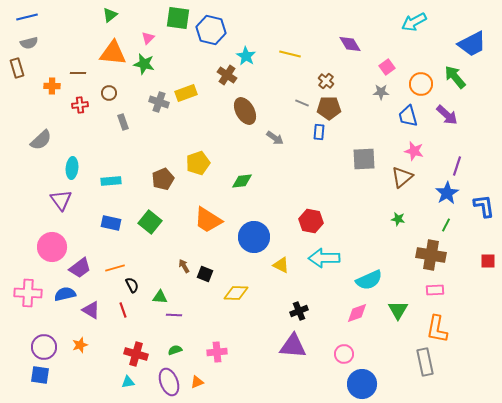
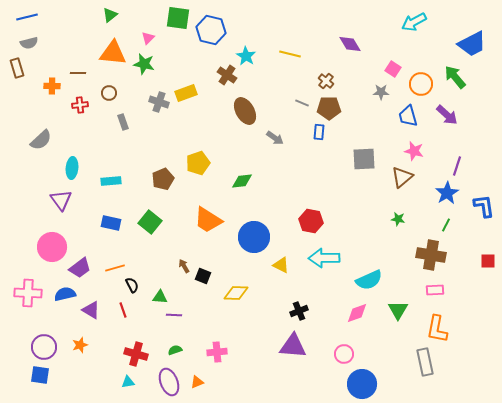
pink square at (387, 67): moved 6 px right, 2 px down; rotated 21 degrees counterclockwise
black square at (205, 274): moved 2 px left, 2 px down
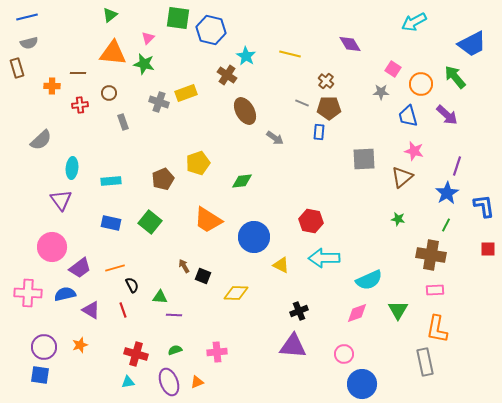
red square at (488, 261): moved 12 px up
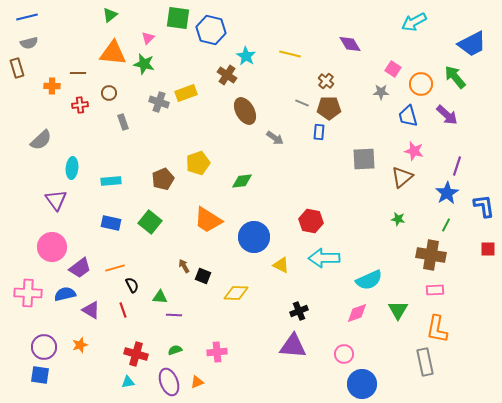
purple triangle at (61, 200): moved 5 px left
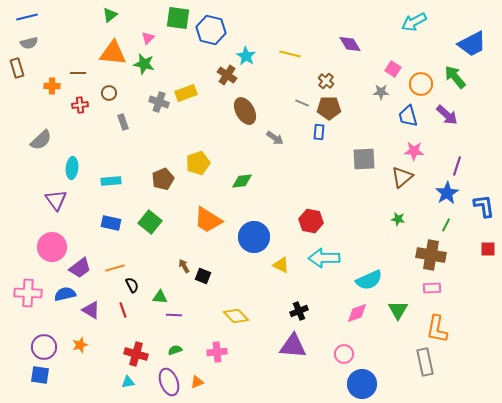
pink star at (414, 151): rotated 12 degrees counterclockwise
pink rectangle at (435, 290): moved 3 px left, 2 px up
yellow diamond at (236, 293): moved 23 px down; rotated 45 degrees clockwise
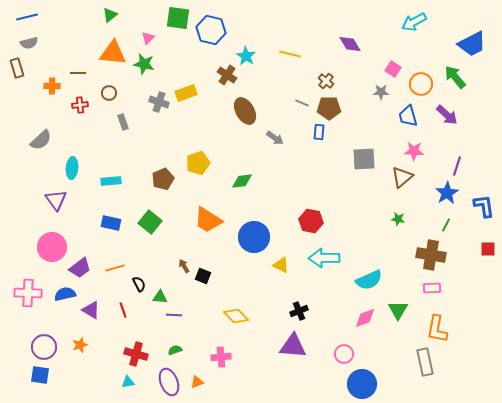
black semicircle at (132, 285): moved 7 px right, 1 px up
pink diamond at (357, 313): moved 8 px right, 5 px down
pink cross at (217, 352): moved 4 px right, 5 px down
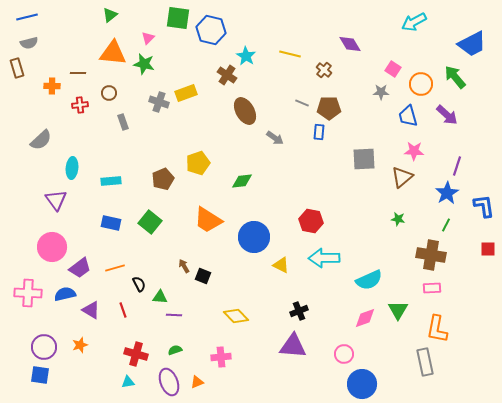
brown cross at (326, 81): moved 2 px left, 11 px up
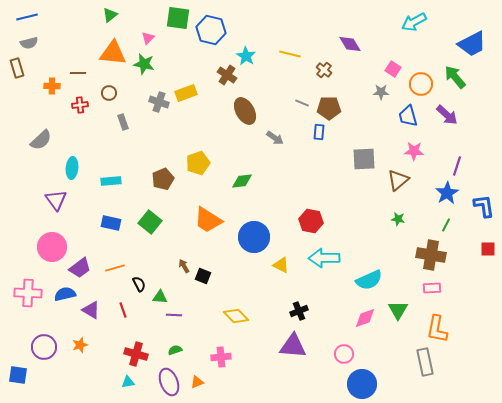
brown triangle at (402, 177): moved 4 px left, 3 px down
blue square at (40, 375): moved 22 px left
